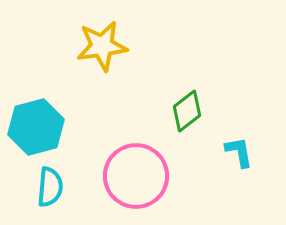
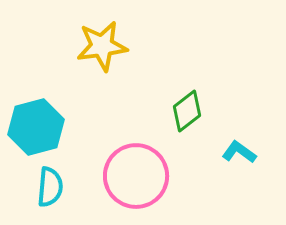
cyan L-shape: rotated 44 degrees counterclockwise
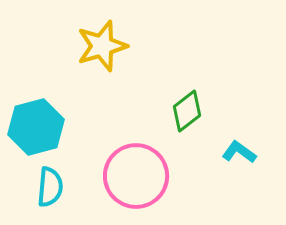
yellow star: rotated 9 degrees counterclockwise
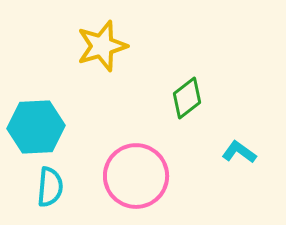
green diamond: moved 13 px up
cyan hexagon: rotated 12 degrees clockwise
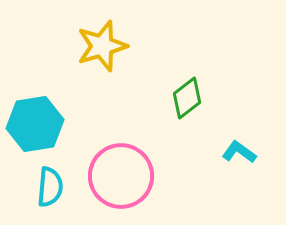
cyan hexagon: moved 1 px left, 3 px up; rotated 6 degrees counterclockwise
pink circle: moved 15 px left
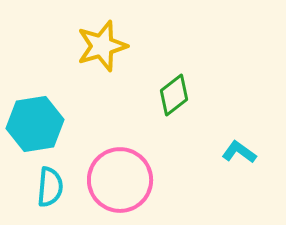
green diamond: moved 13 px left, 3 px up
pink circle: moved 1 px left, 4 px down
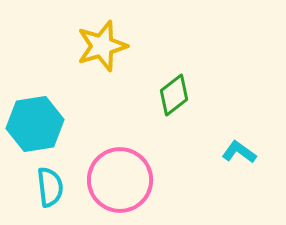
cyan semicircle: rotated 12 degrees counterclockwise
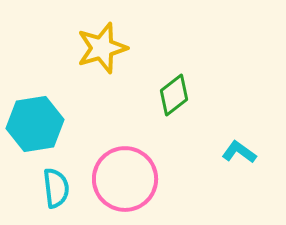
yellow star: moved 2 px down
pink circle: moved 5 px right, 1 px up
cyan semicircle: moved 6 px right, 1 px down
